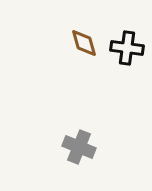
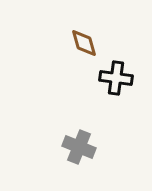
black cross: moved 11 px left, 30 px down
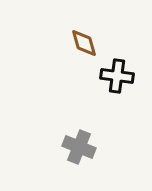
black cross: moved 1 px right, 2 px up
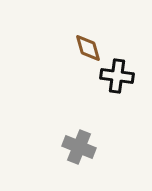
brown diamond: moved 4 px right, 5 px down
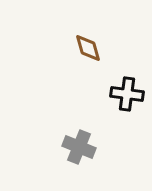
black cross: moved 10 px right, 18 px down
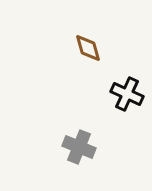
black cross: rotated 16 degrees clockwise
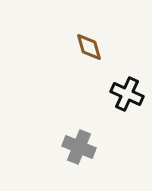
brown diamond: moved 1 px right, 1 px up
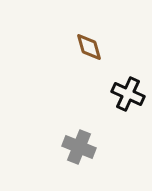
black cross: moved 1 px right
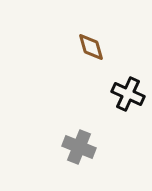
brown diamond: moved 2 px right
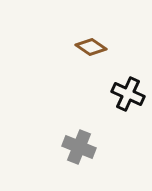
brown diamond: rotated 40 degrees counterclockwise
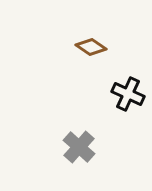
gray cross: rotated 20 degrees clockwise
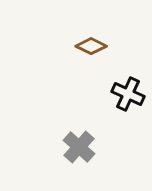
brown diamond: moved 1 px up; rotated 8 degrees counterclockwise
